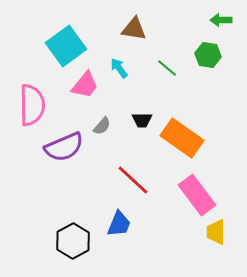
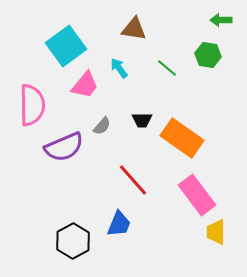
red line: rotated 6 degrees clockwise
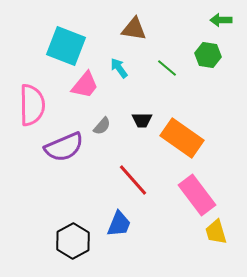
cyan square: rotated 33 degrees counterclockwise
yellow trapezoid: rotated 16 degrees counterclockwise
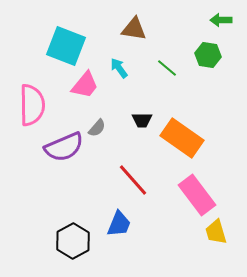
gray semicircle: moved 5 px left, 2 px down
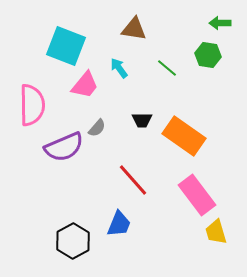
green arrow: moved 1 px left, 3 px down
orange rectangle: moved 2 px right, 2 px up
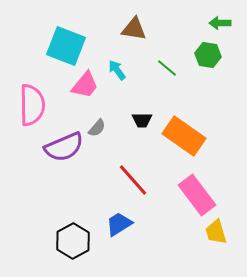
cyan arrow: moved 2 px left, 2 px down
blue trapezoid: rotated 144 degrees counterclockwise
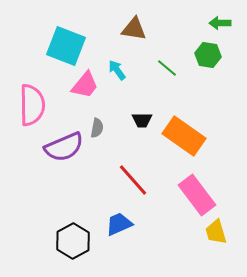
gray semicircle: rotated 30 degrees counterclockwise
blue trapezoid: rotated 8 degrees clockwise
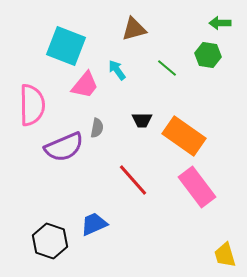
brown triangle: rotated 24 degrees counterclockwise
pink rectangle: moved 8 px up
blue trapezoid: moved 25 px left
yellow trapezoid: moved 9 px right, 23 px down
black hexagon: moved 23 px left; rotated 12 degrees counterclockwise
